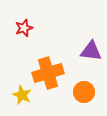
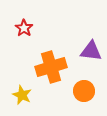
red star: rotated 18 degrees counterclockwise
orange cross: moved 3 px right, 6 px up
orange circle: moved 1 px up
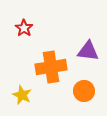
purple triangle: moved 3 px left
orange cross: rotated 8 degrees clockwise
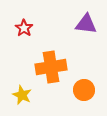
purple triangle: moved 2 px left, 27 px up
orange circle: moved 1 px up
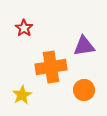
purple triangle: moved 2 px left, 22 px down; rotated 15 degrees counterclockwise
yellow star: rotated 18 degrees clockwise
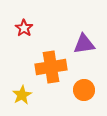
purple triangle: moved 2 px up
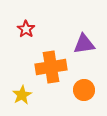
red star: moved 2 px right, 1 px down
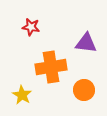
red star: moved 5 px right, 2 px up; rotated 24 degrees counterclockwise
purple triangle: moved 2 px right, 1 px up; rotated 15 degrees clockwise
yellow star: rotated 12 degrees counterclockwise
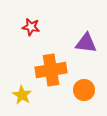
orange cross: moved 3 px down
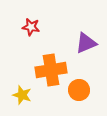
purple triangle: rotated 30 degrees counterclockwise
orange circle: moved 5 px left
yellow star: rotated 12 degrees counterclockwise
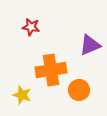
purple triangle: moved 4 px right, 2 px down
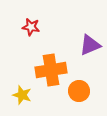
orange circle: moved 1 px down
